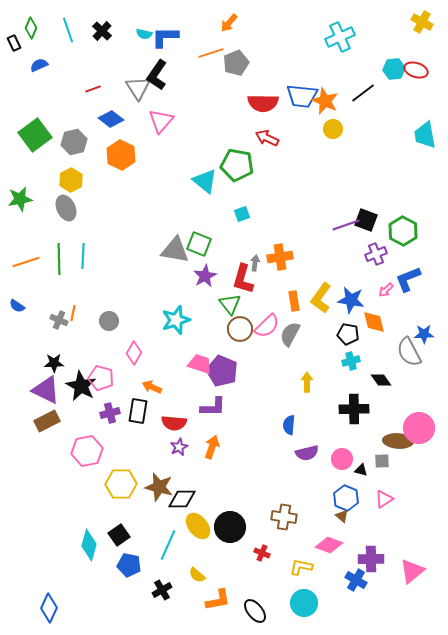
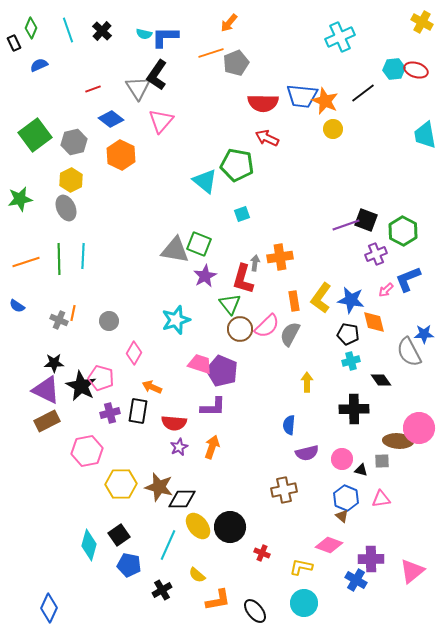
pink triangle at (384, 499): moved 3 px left; rotated 24 degrees clockwise
brown cross at (284, 517): moved 27 px up; rotated 20 degrees counterclockwise
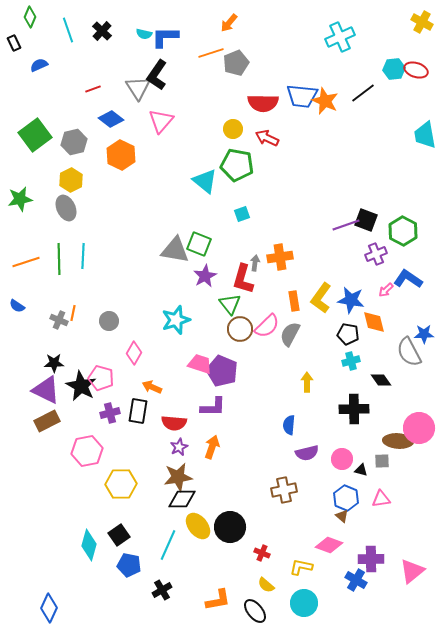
green diamond at (31, 28): moved 1 px left, 11 px up
yellow circle at (333, 129): moved 100 px left
blue L-shape at (408, 279): rotated 56 degrees clockwise
brown star at (159, 487): moved 19 px right, 10 px up; rotated 24 degrees counterclockwise
yellow semicircle at (197, 575): moved 69 px right, 10 px down
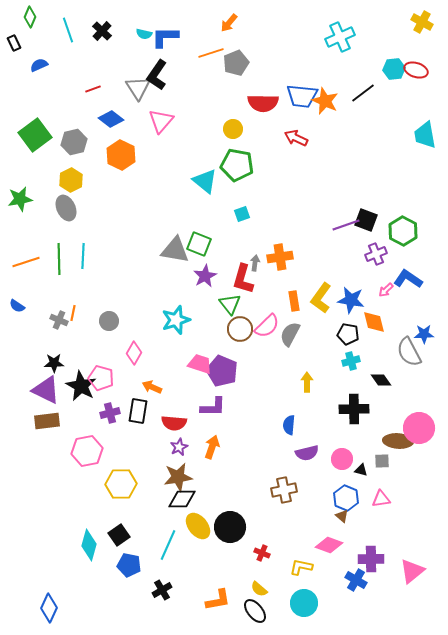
red arrow at (267, 138): moved 29 px right
brown rectangle at (47, 421): rotated 20 degrees clockwise
yellow semicircle at (266, 585): moved 7 px left, 4 px down
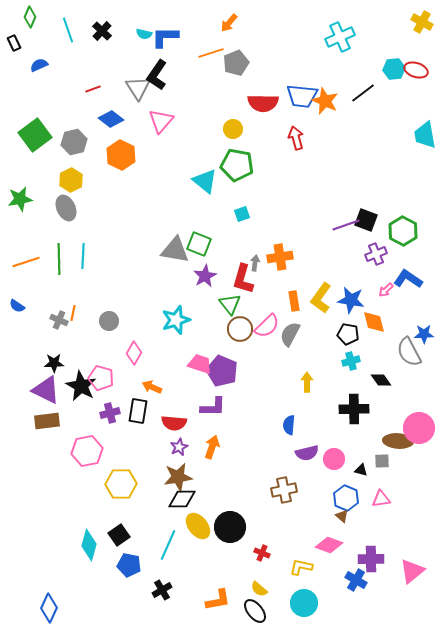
red arrow at (296, 138): rotated 50 degrees clockwise
pink circle at (342, 459): moved 8 px left
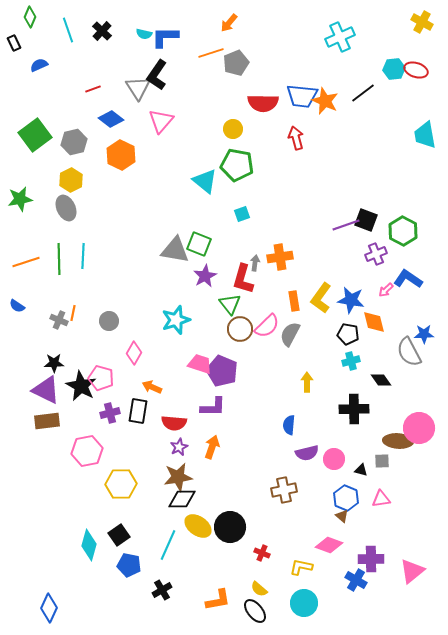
yellow ellipse at (198, 526): rotated 16 degrees counterclockwise
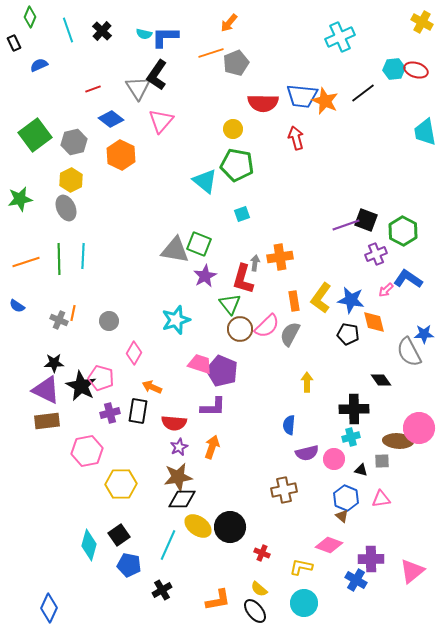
cyan trapezoid at (425, 135): moved 3 px up
cyan cross at (351, 361): moved 76 px down
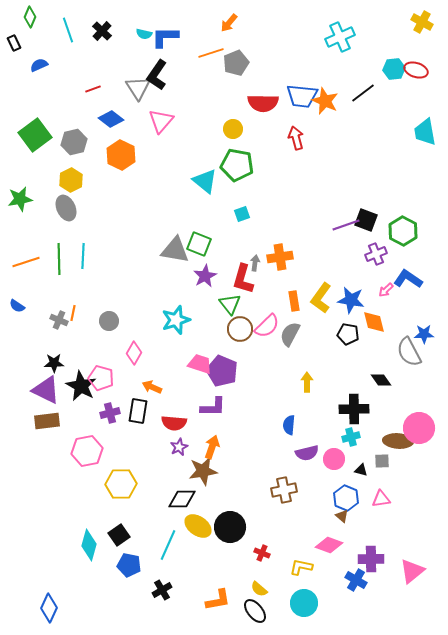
brown star at (178, 477): moved 25 px right, 6 px up
